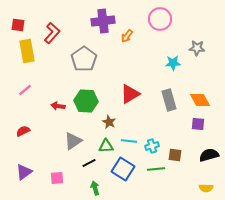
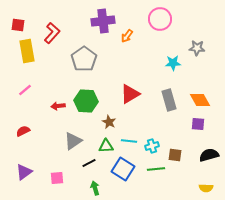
red arrow: rotated 16 degrees counterclockwise
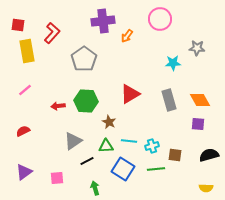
black line: moved 2 px left, 2 px up
